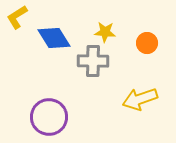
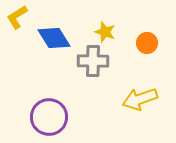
yellow star: rotated 15 degrees clockwise
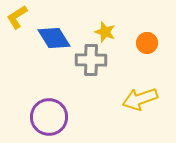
gray cross: moved 2 px left, 1 px up
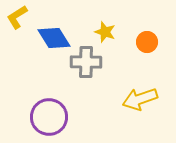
orange circle: moved 1 px up
gray cross: moved 5 px left, 2 px down
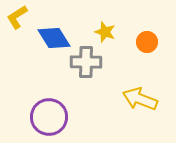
yellow arrow: rotated 40 degrees clockwise
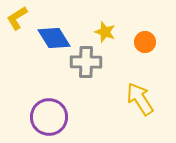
yellow L-shape: moved 1 px down
orange circle: moved 2 px left
yellow arrow: rotated 36 degrees clockwise
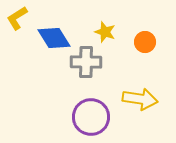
yellow arrow: rotated 132 degrees clockwise
purple circle: moved 42 px right
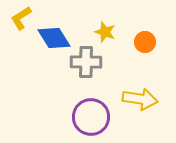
yellow L-shape: moved 4 px right
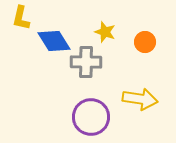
yellow L-shape: rotated 45 degrees counterclockwise
blue diamond: moved 3 px down
